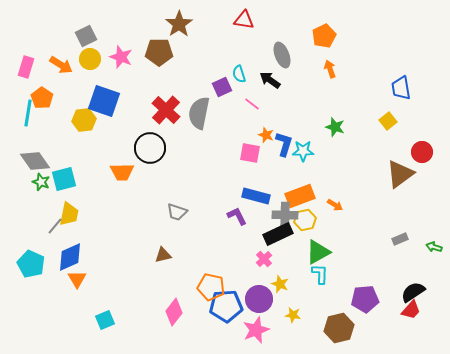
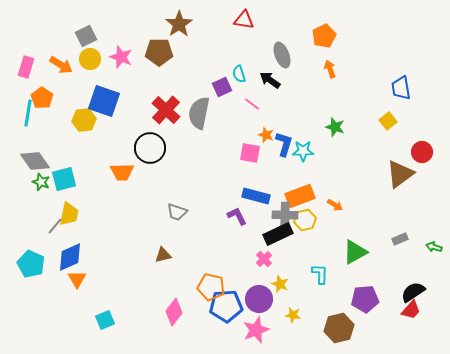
green triangle at (318, 252): moved 37 px right
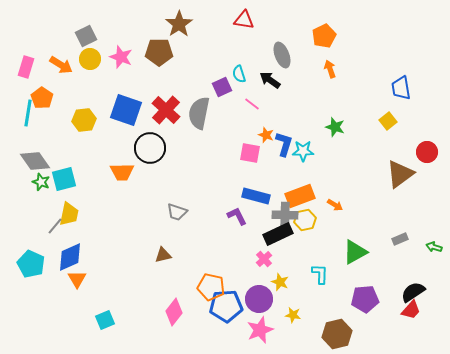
blue square at (104, 101): moved 22 px right, 9 px down
red circle at (422, 152): moved 5 px right
yellow star at (280, 284): moved 2 px up
brown hexagon at (339, 328): moved 2 px left, 6 px down
pink star at (256, 330): moved 4 px right
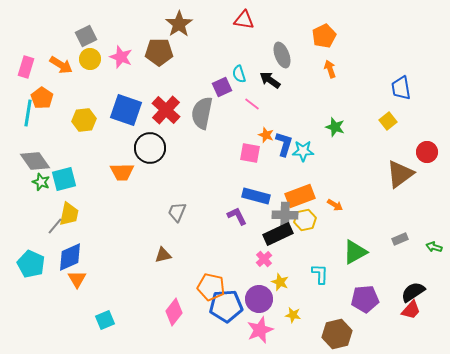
gray semicircle at (199, 113): moved 3 px right
gray trapezoid at (177, 212): rotated 95 degrees clockwise
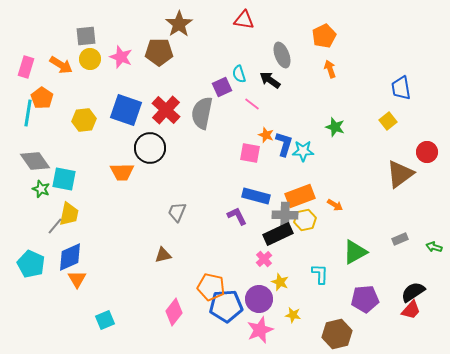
gray square at (86, 36): rotated 20 degrees clockwise
cyan square at (64, 179): rotated 25 degrees clockwise
green star at (41, 182): moved 7 px down
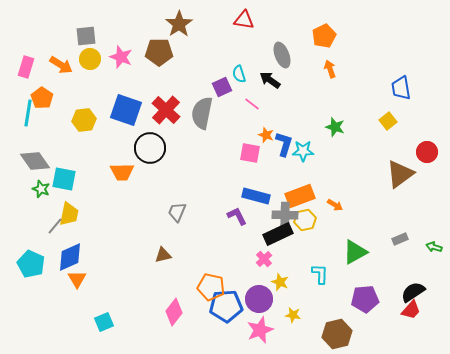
cyan square at (105, 320): moved 1 px left, 2 px down
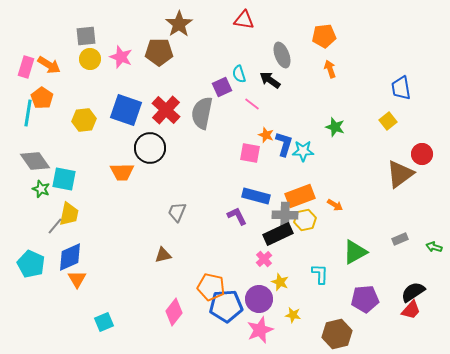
orange pentagon at (324, 36): rotated 20 degrees clockwise
orange arrow at (61, 65): moved 12 px left
red circle at (427, 152): moved 5 px left, 2 px down
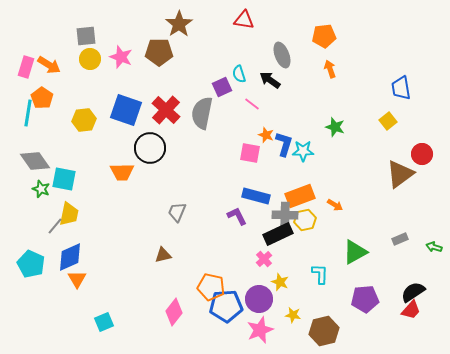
brown hexagon at (337, 334): moved 13 px left, 3 px up
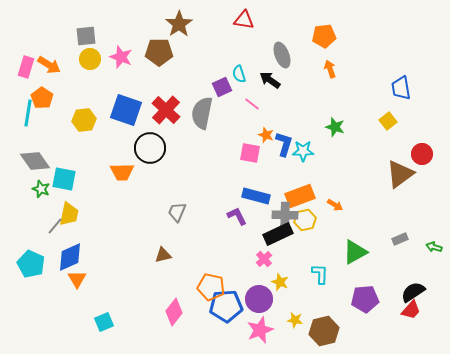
yellow star at (293, 315): moved 2 px right, 5 px down
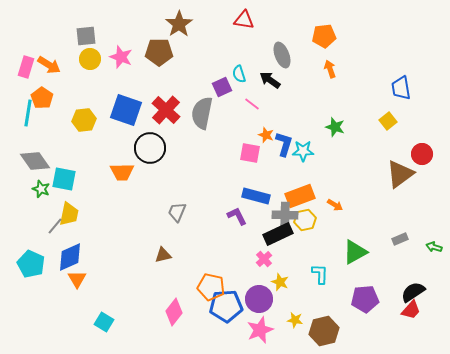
cyan square at (104, 322): rotated 36 degrees counterclockwise
